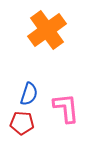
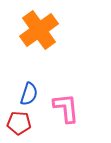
orange cross: moved 8 px left
red pentagon: moved 3 px left
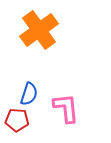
red pentagon: moved 2 px left, 3 px up
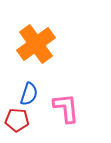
orange cross: moved 3 px left, 14 px down
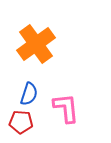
red pentagon: moved 4 px right, 2 px down
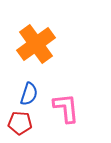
red pentagon: moved 1 px left, 1 px down
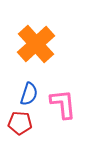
orange cross: rotated 6 degrees counterclockwise
pink L-shape: moved 3 px left, 4 px up
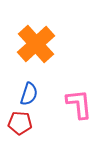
pink L-shape: moved 16 px right
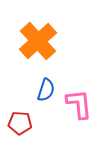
orange cross: moved 2 px right, 3 px up
blue semicircle: moved 17 px right, 4 px up
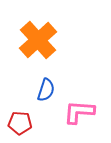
orange cross: moved 1 px up
pink L-shape: moved 8 px down; rotated 80 degrees counterclockwise
